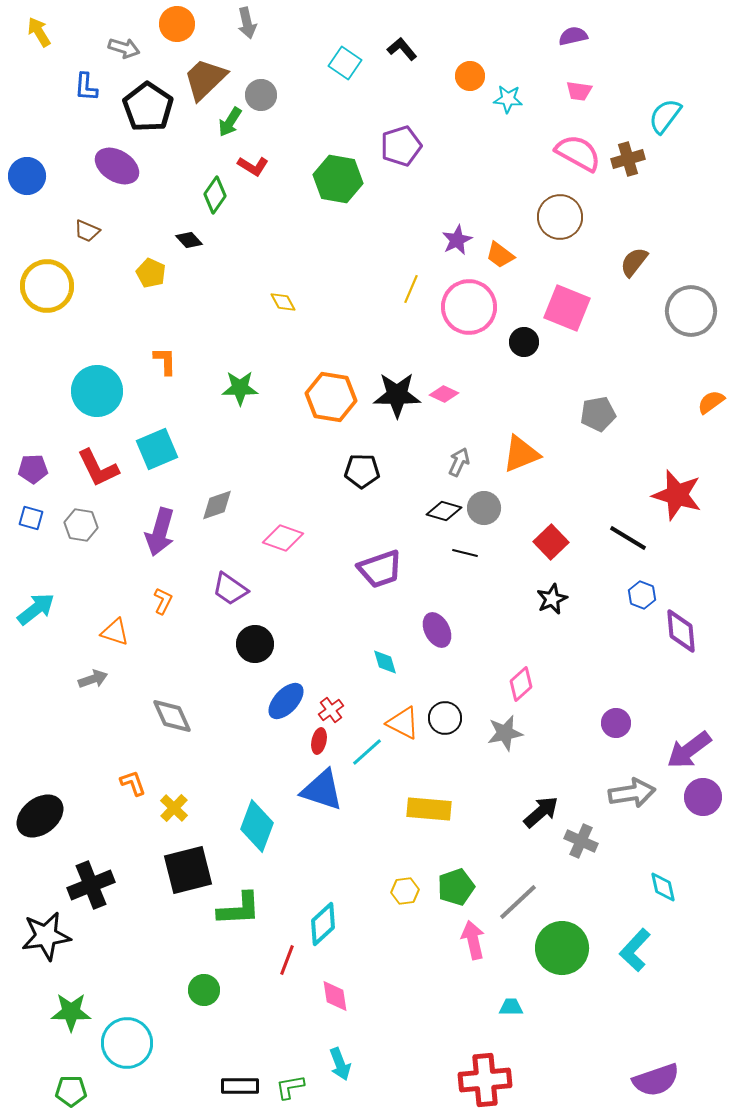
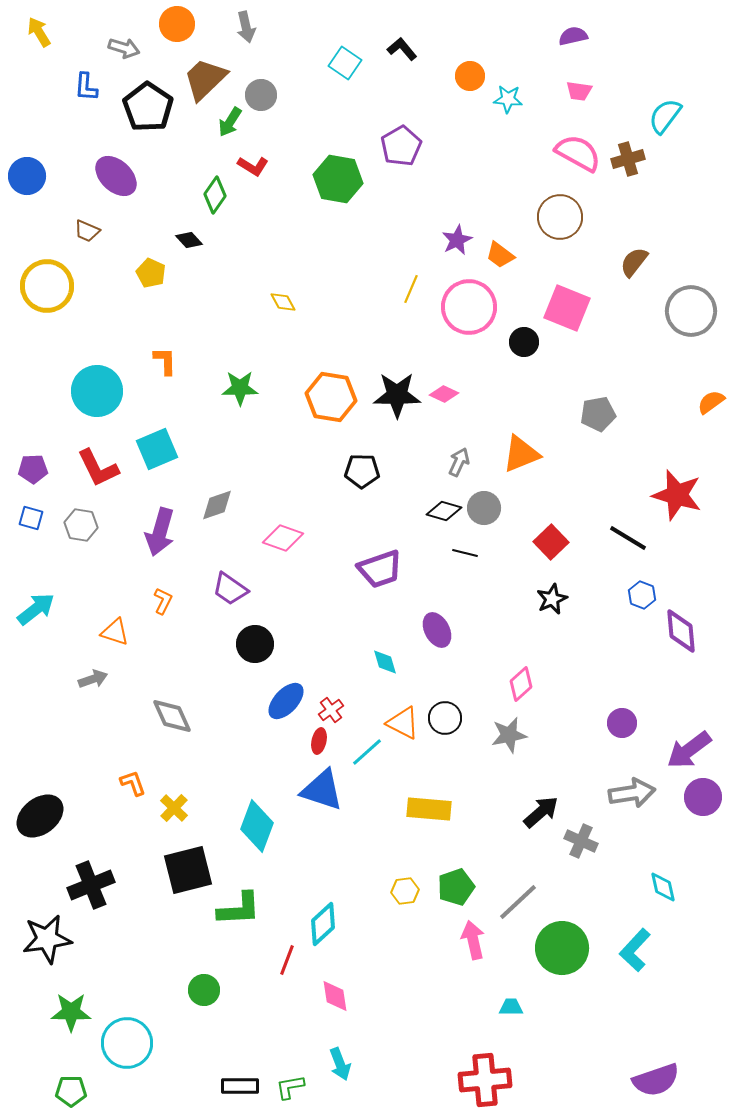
gray arrow at (247, 23): moved 1 px left, 4 px down
purple pentagon at (401, 146): rotated 12 degrees counterclockwise
purple ellipse at (117, 166): moved 1 px left, 10 px down; rotated 12 degrees clockwise
purple circle at (616, 723): moved 6 px right
gray star at (505, 733): moved 4 px right, 2 px down
black star at (46, 936): moved 1 px right, 3 px down
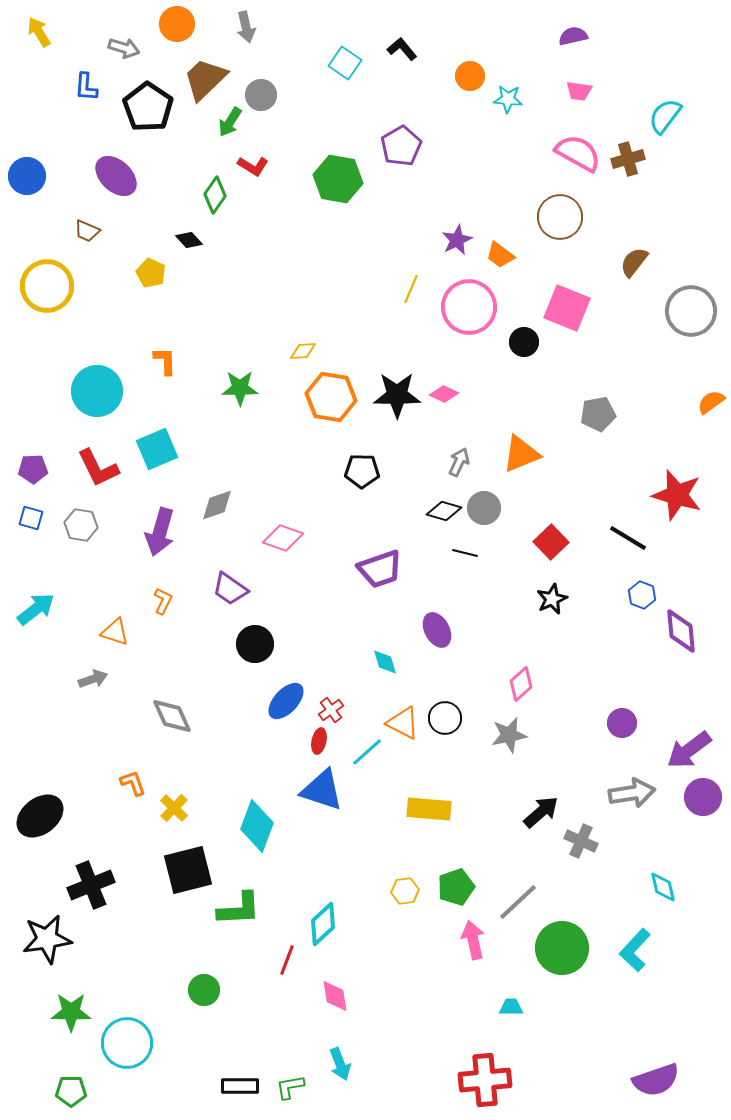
yellow diamond at (283, 302): moved 20 px right, 49 px down; rotated 64 degrees counterclockwise
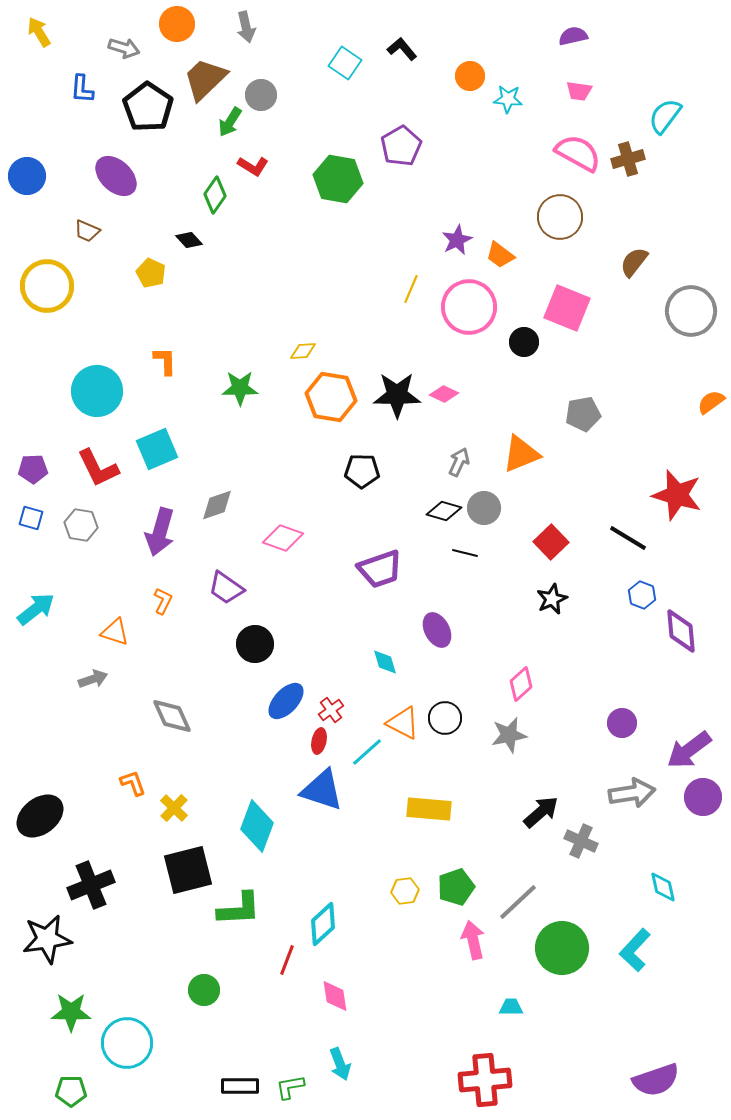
blue L-shape at (86, 87): moved 4 px left, 2 px down
gray pentagon at (598, 414): moved 15 px left
purple trapezoid at (230, 589): moved 4 px left, 1 px up
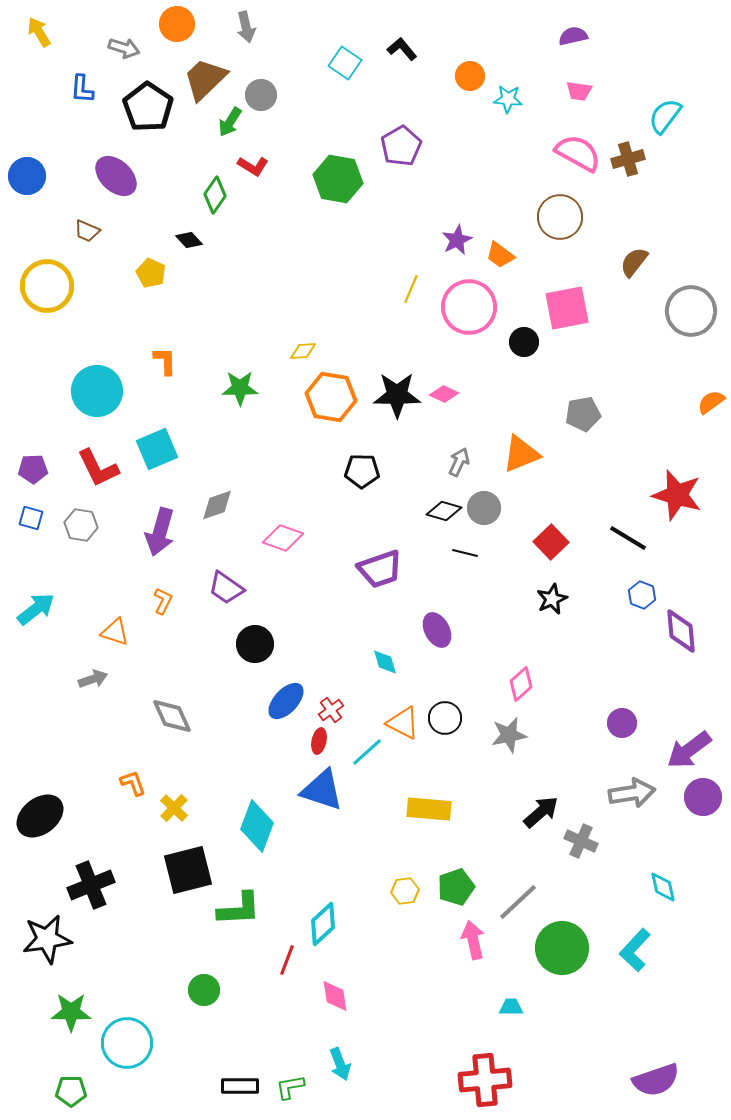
pink square at (567, 308): rotated 33 degrees counterclockwise
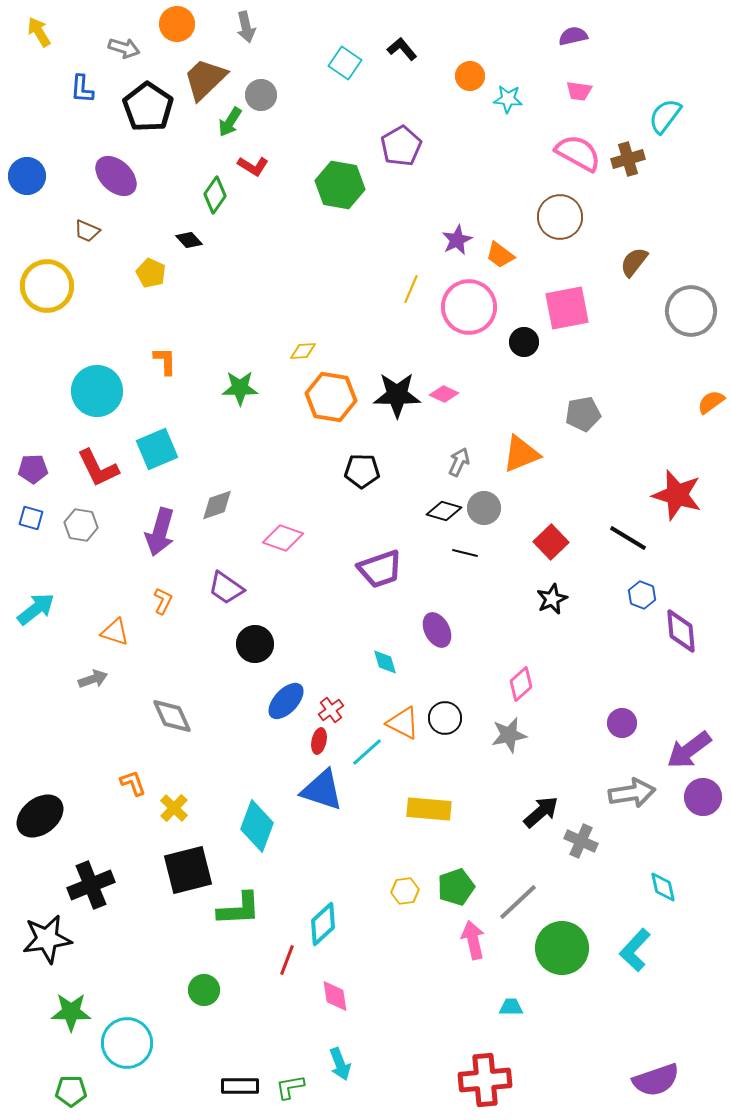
green hexagon at (338, 179): moved 2 px right, 6 px down
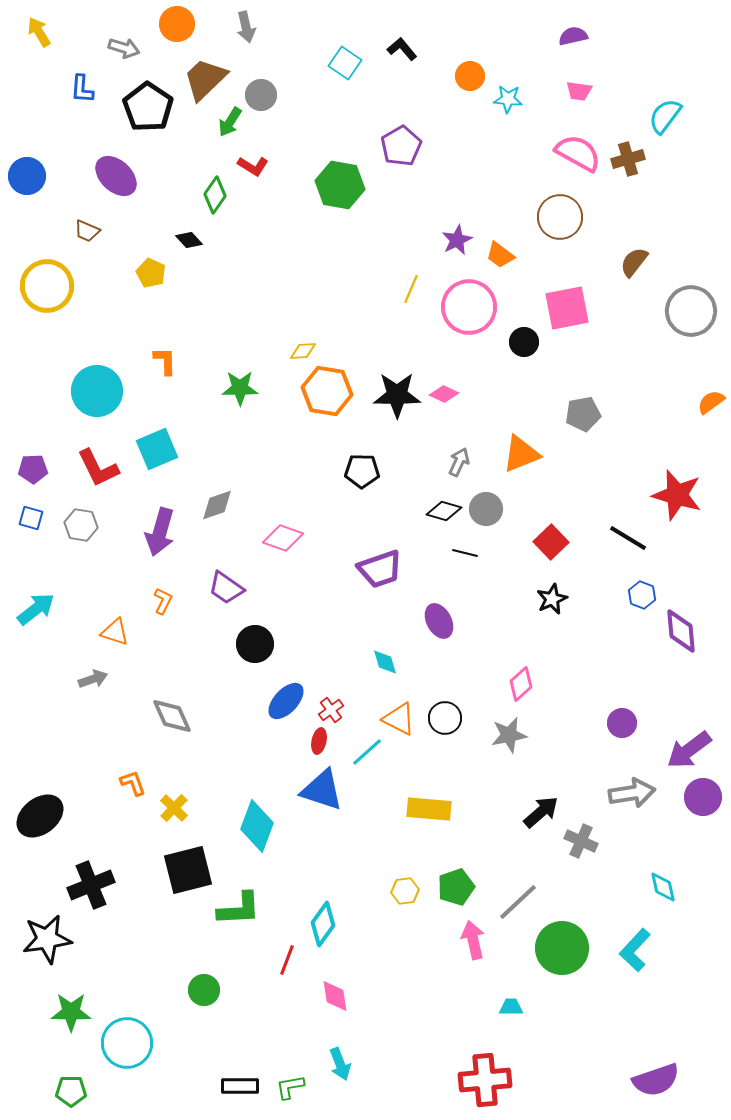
orange hexagon at (331, 397): moved 4 px left, 6 px up
gray circle at (484, 508): moved 2 px right, 1 px down
purple ellipse at (437, 630): moved 2 px right, 9 px up
orange triangle at (403, 723): moved 4 px left, 4 px up
cyan diamond at (323, 924): rotated 12 degrees counterclockwise
